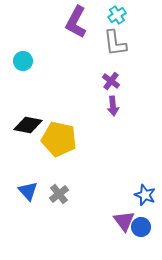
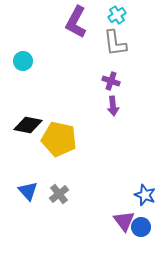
purple cross: rotated 18 degrees counterclockwise
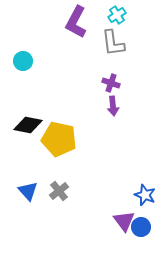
gray L-shape: moved 2 px left
purple cross: moved 2 px down
gray cross: moved 3 px up
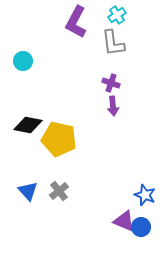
purple triangle: rotated 30 degrees counterclockwise
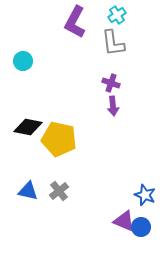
purple L-shape: moved 1 px left
black diamond: moved 2 px down
blue triangle: rotated 35 degrees counterclockwise
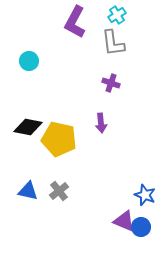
cyan circle: moved 6 px right
purple arrow: moved 12 px left, 17 px down
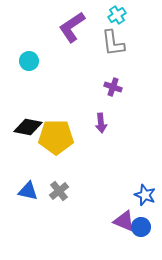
purple L-shape: moved 3 px left, 5 px down; rotated 28 degrees clockwise
purple cross: moved 2 px right, 4 px down
yellow pentagon: moved 3 px left, 2 px up; rotated 12 degrees counterclockwise
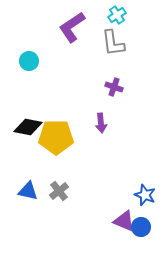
purple cross: moved 1 px right
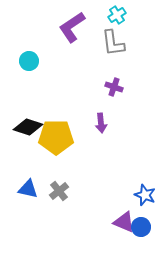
black diamond: rotated 8 degrees clockwise
blue triangle: moved 2 px up
purple triangle: moved 1 px down
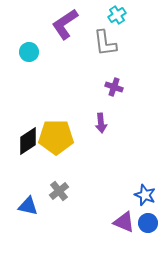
purple L-shape: moved 7 px left, 3 px up
gray L-shape: moved 8 px left
cyan circle: moved 9 px up
black diamond: moved 14 px down; rotated 52 degrees counterclockwise
blue triangle: moved 17 px down
blue circle: moved 7 px right, 4 px up
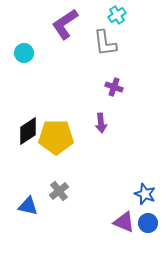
cyan circle: moved 5 px left, 1 px down
black diamond: moved 10 px up
blue star: moved 1 px up
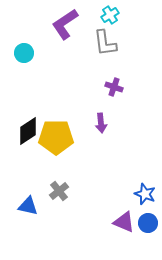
cyan cross: moved 7 px left
